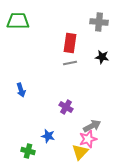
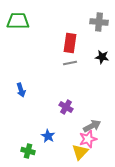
blue star: rotated 16 degrees clockwise
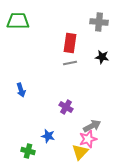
blue star: rotated 16 degrees counterclockwise
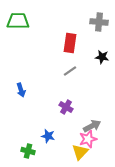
gray line: moved 8 px down; rotated 24 degrees counterclockwise
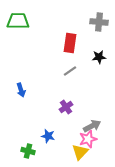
black star: moved 3 px left; rotated 16 degrees counterclockwise
purple cross: rotated 24 degrees clockwise
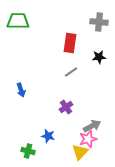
gray line: moved 1 px right, 1 px down
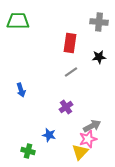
blue star: moved 1 px right, 1 px up
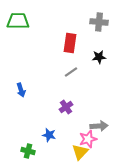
gray arrow: moved 7 px right; rotated 24 degrees clockwise
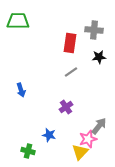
gray cross: moved 5 px left, 8 px down
gray arrow: rotated 48 degrees counterclockwise
